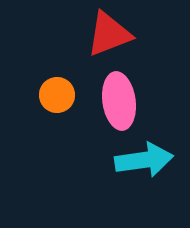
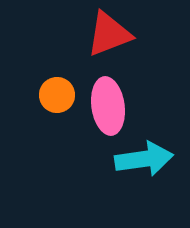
pink ellipse: moved 11 px left, 5 px down
cyan arrow: moved 1 px up
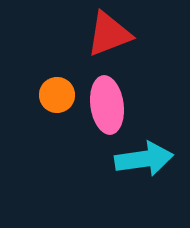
pink ellipse: moved 1 px left, 1 px up
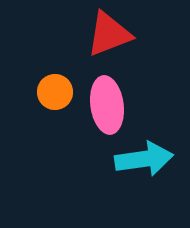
orange circle: moved 2 px left, 3 px up
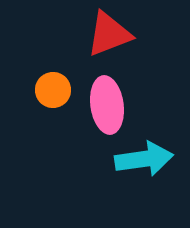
orange circle: moved 2 px left, 2 px up
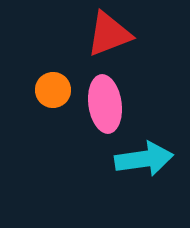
pink ellipse: moved 2 px left, 1 px up
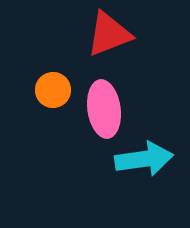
pink ellipse: moved 1 px left, 5 px down
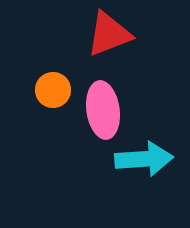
pink ellipse: moved 1 px left, 1 px down
cyan arrow: rotated 4 degrees clockwise
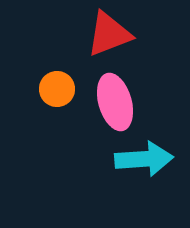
orange circle: moved 4 px right, 1 px up
pink ellipse: moved 12 px right, 8 px up; rotated 8 degrees counterclockwise
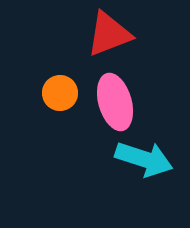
orange circle: moved 3 px right, 4 px down
cyan arrow: rotated 22 degrees clockwise
